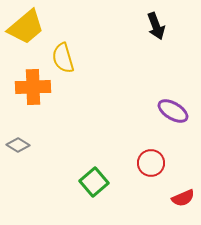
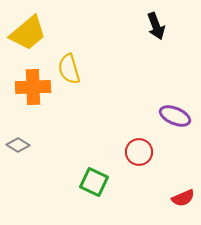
yellow trapezoid: moved 2 px right, 6 px down
yellow semicircle: moved 6 px right, 11 px down
purple ellipse: moved 2 px right, 5 px down; rotated 8 degrees counterclockwise
red circle: moved 12 px left, 11 px up
green square: rotated 24 degrees counterclockwise
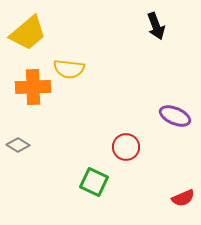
yellow semicircle: rotated 68 degrees counterclockwise
red circle: moved 13 px left, 5 px up
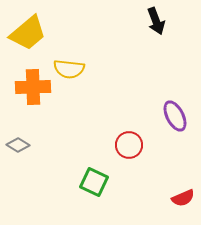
black arrow: moved 5 px up
purple ellipse: rotated 40 degrees clockwise
red circle: moved 3 px right, 2 px up
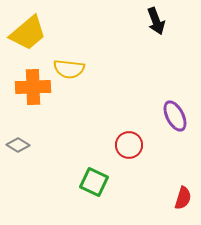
red semicircle: rotated 50 degrees counterclockwise
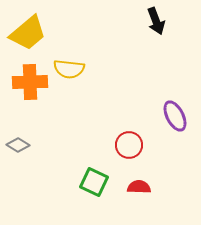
orange cross: moved 3 px left, 5 px up
red semicircle: moved 44 px left, 11 px up; rotated 105 degrees counterclockwise
